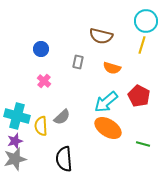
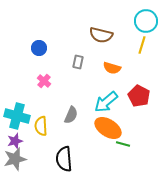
brown semicircle: moved 1 px up
blue circle: moved 2 px left, 1 px up
gray semicircle: moved 9 px right, 2 px up; rotated 24 degrees counterclockwise
green line: moved 20 px left
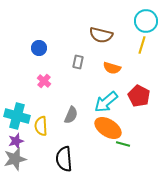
purple star: moved 1 px right
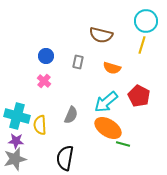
blue circle: moved 7 px right, 8 px down
yellow semicircle: moved 1 px left, 1 px up
purple star: rotated 21 degrees clockwise
black semicircle: moved 1 px right, 1 px up; rotated 15 degrees clockwise
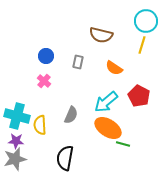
orange semicircle: moved 2 px right; rotated 18 degrees clockwise
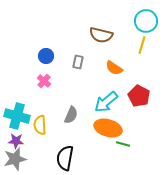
orange ellipse: rotated 16 degrees counterclockwise
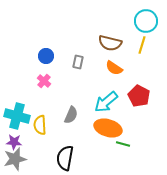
brown semicircle: moved 9 px right, 8 px down
purple star: moved 2 px left, 1 px down
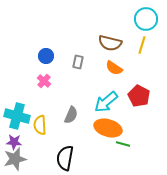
cyan circle: moved 2 px up
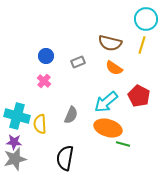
gray rectangle: rotated 56 degrees clockwise
yellow semicircle: moved 1 px up
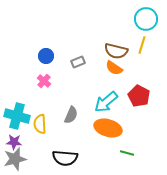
brown semicircle: moved 6 px right, 8 px down
green line: moved 4 px right, 9 px down
black semicircle: rotated 95 degrees counterclockwise
